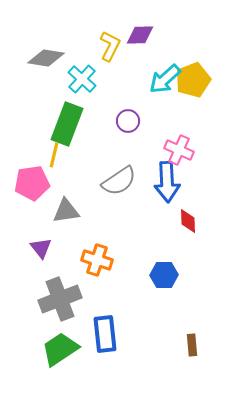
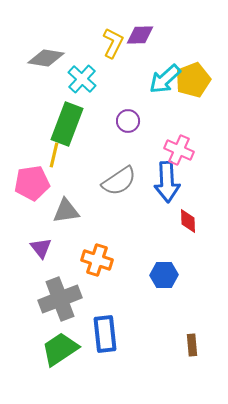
yellow L-shape: moved 3 px right, 3 px up
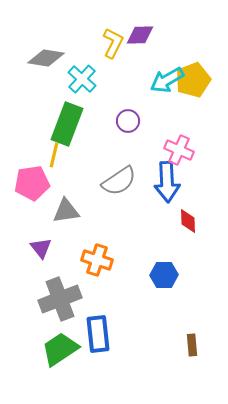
cyan arrow: moved 2 px right, 1 px down; rotated 12 degrees clockwise
blue rectangle: moved 7 px left
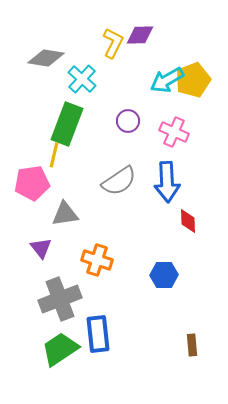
pink cross: moved 5 px left, 18 px up
gray triangle: moved 1 px left, 3 px down
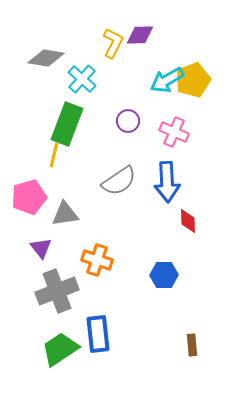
pink pentagon: moved 3 px left, 14 px down; rotated 8 degrees counterclockwise
gray cross: moved 3 px left, 8 px up
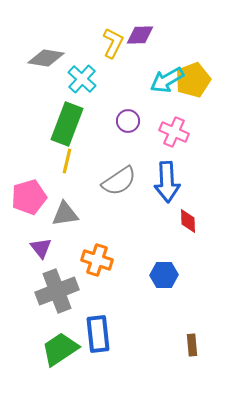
yellow line: moved 13 px right, 6 px down
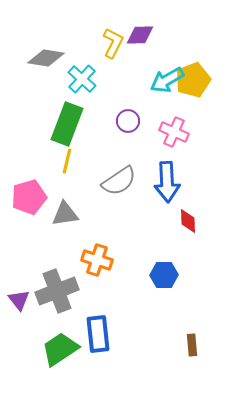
purple triangle: moved 22 px left, 52 px down
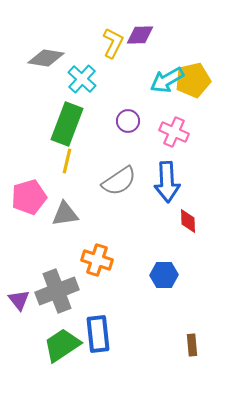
yellow pentagon: rotated 8 degrees clockwise
green trapezoid: moved 2 px right, 4 px up
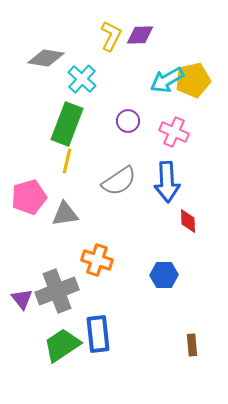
yellow L-shape: moved 2 px left, 7 px up
purple triangle: moved 3 px right, 1 px up
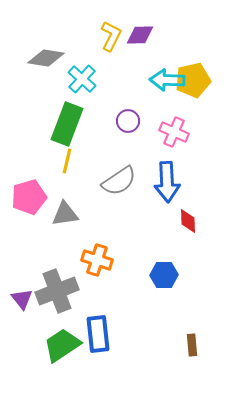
cyan arrow: rotated 32 degrees clockwise
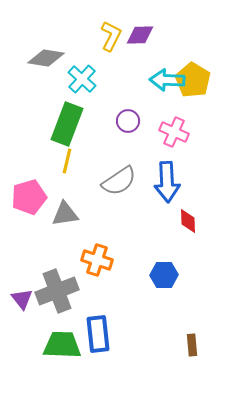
yellow pentagon: rotated 28 degrees counterclockwise
green trapezoid: rotated 36 degrees clockwise
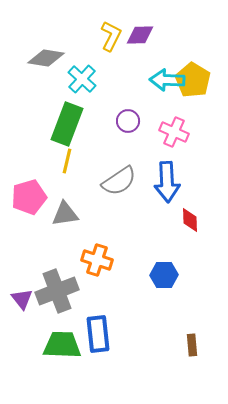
red diamond: moved 2 px right, 1 px up
